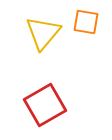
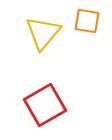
orange square: moved 1 px right, 1 px up
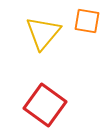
red square: rotated 24 degrees counterclockwise
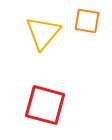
red square: rotated 21 degrees counterclockwise
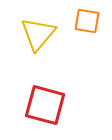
yellow triangle: moved 5 px left, 1 px down
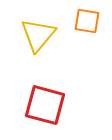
yellow triangle: moved 1 px down
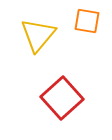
red square: moved 17 px right, 7 px up; rotated 33 degrees clockwise
